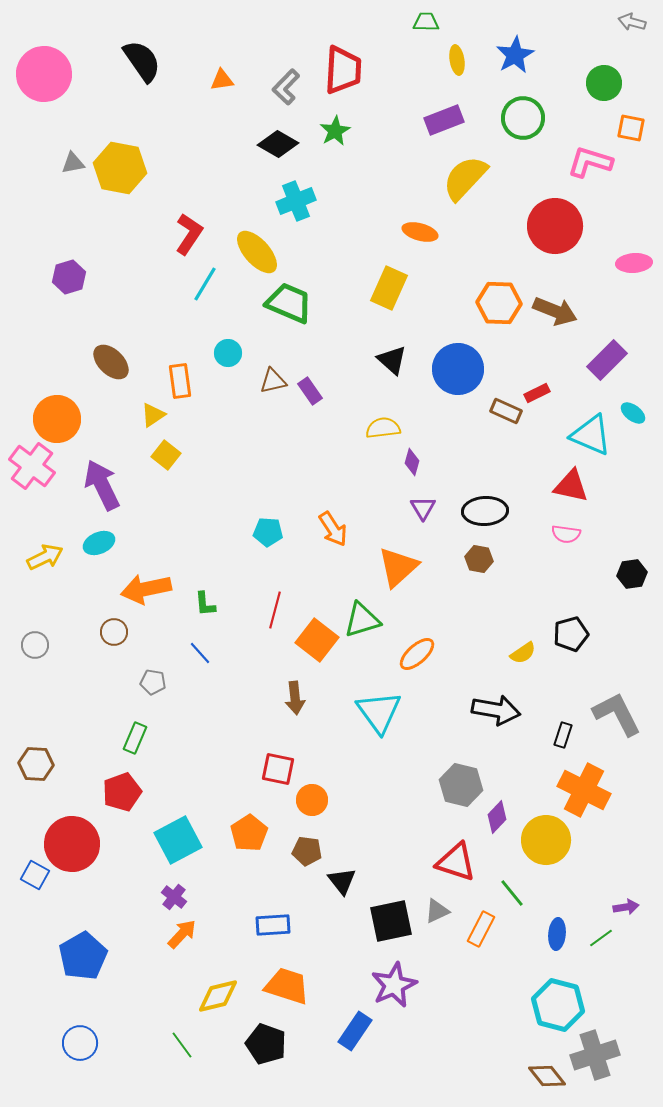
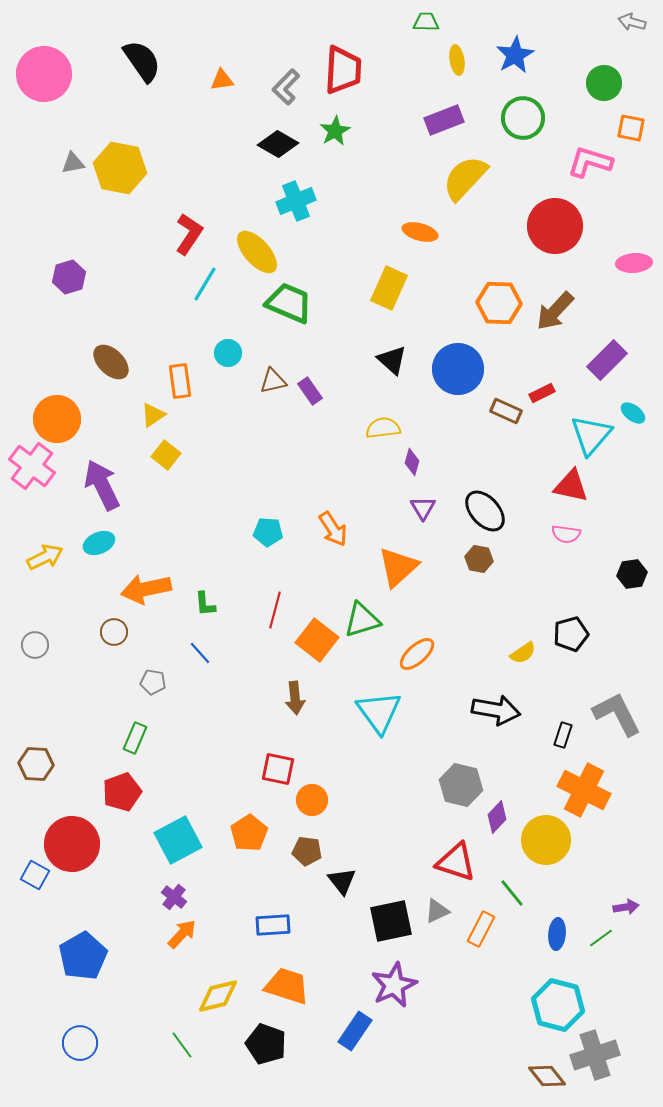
brown arrow at (555, 311): rotated 111 degrees clockwise
red rectangle at (537, 393): moved 5 px right
cyan triangle at (591, 435): rotated 48 degrees clockwise
black ellipse at (485, 511): rotated 51 degrees clockwise
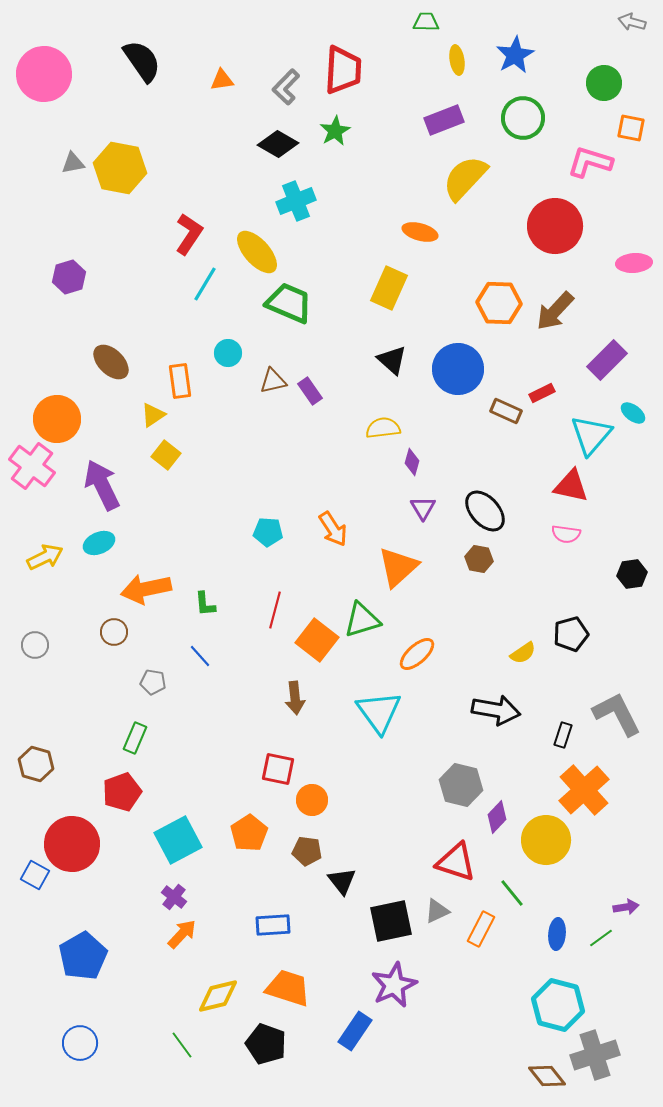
blue line at (200, 653): moved 3 px down
brown hexagon at (36, 764): rotated 12 degrees clockwise
orange cross at (584, 790): rotated 21 degrees clockwise
orange trapezoid at (287, 986): moved 1 px right, 2 px down
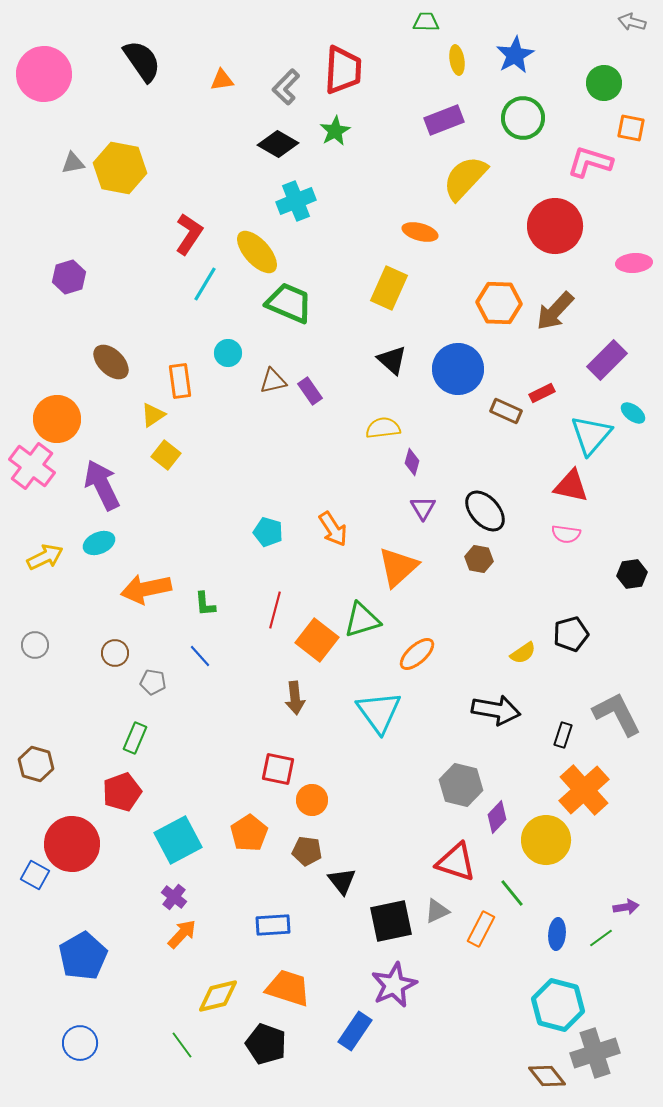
cyan pentagon at (268, 532): rotated 12 degrees clockwise
brown circle at (114, 632): moved 1 px right, 21 px down
gray cross at (595, 1055): moved 2 px up
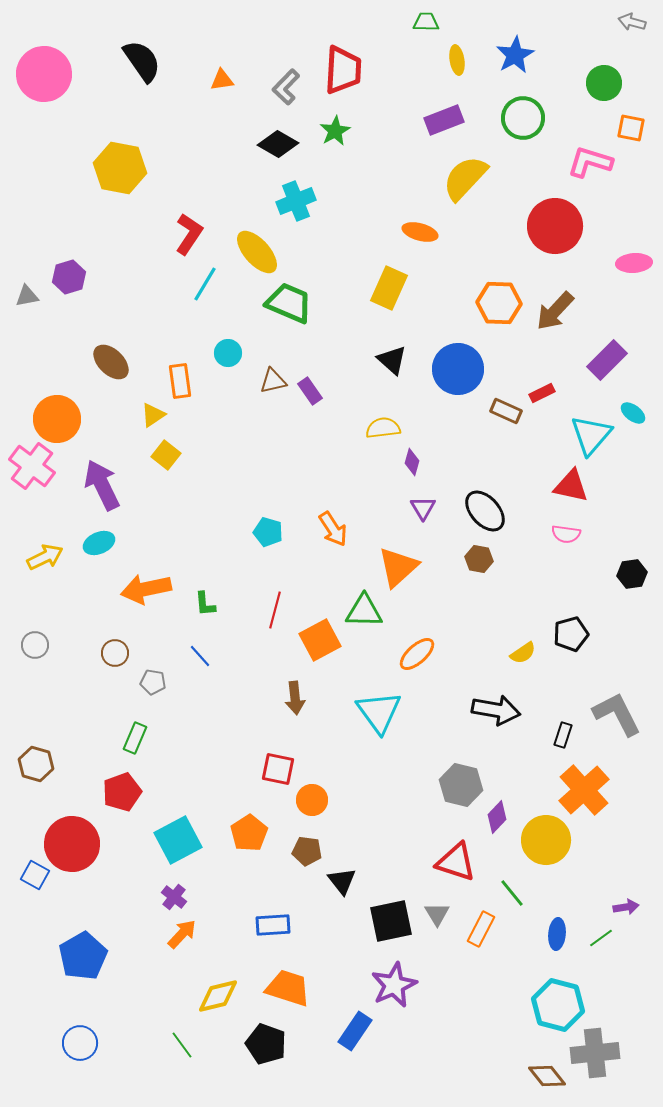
gray triangle at (73, 163): moved 46 px left, 133 px down
green triangle at (362, 620): moved 2 px right, 9 px up; rotated 18 degrees clockwise
orange square at (317, 640): moved 3 px right; rotated 24 degrees clockwise
gray triangle at (437, 911): moved 3 px down; rotated 36 degrees counterclockwise
gray cross at (595, 1053): rotated 12 degrees clockwise
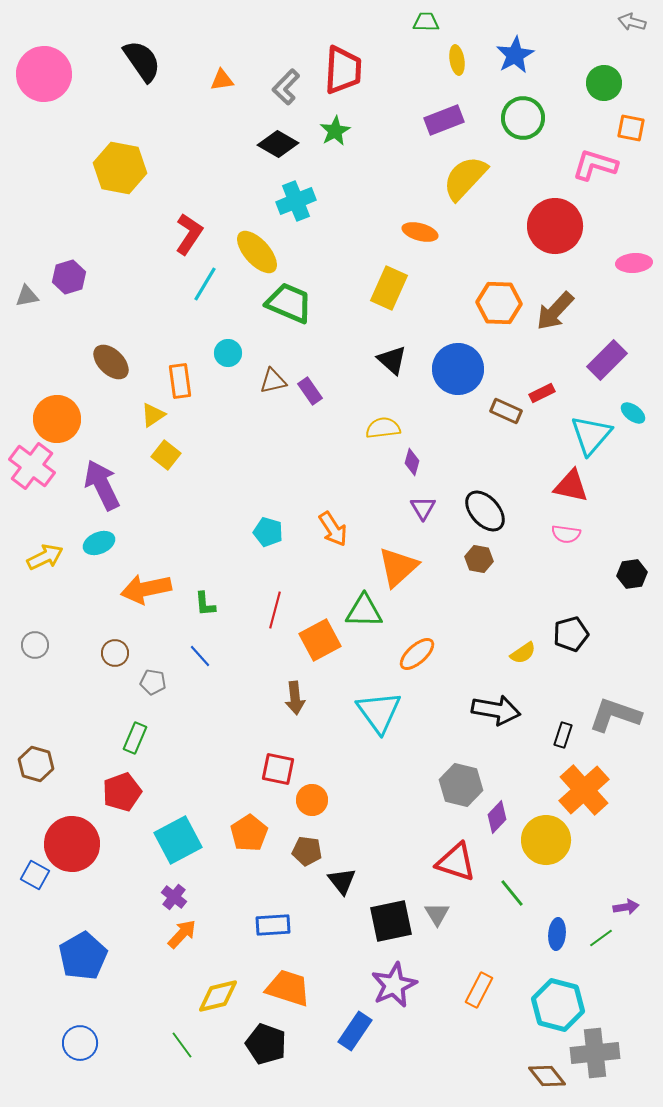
pink L-shape at (590, 162): moved 5 px right, 3 px down
gray L-shape at (617, 714): moved 2 px left, 1 px down; rotated 44 degrees counterclockwise
orange rectangle at (481, 929): moved 2 px left, 61 px down
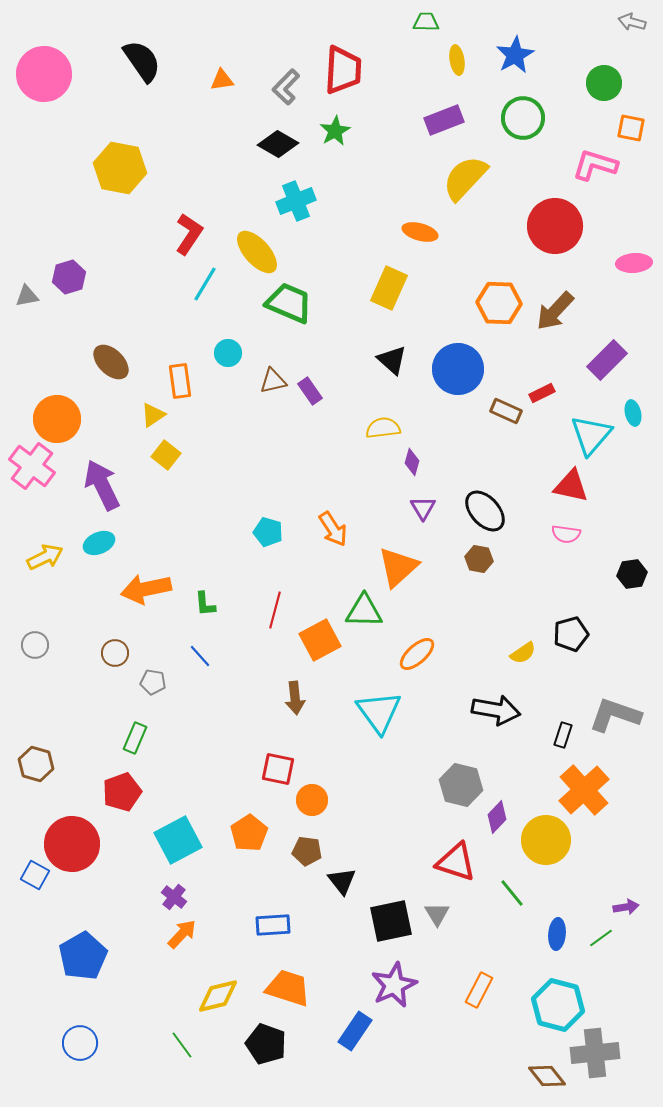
cyan ellipse at (633, 413): rotated 40 degrees clockwise
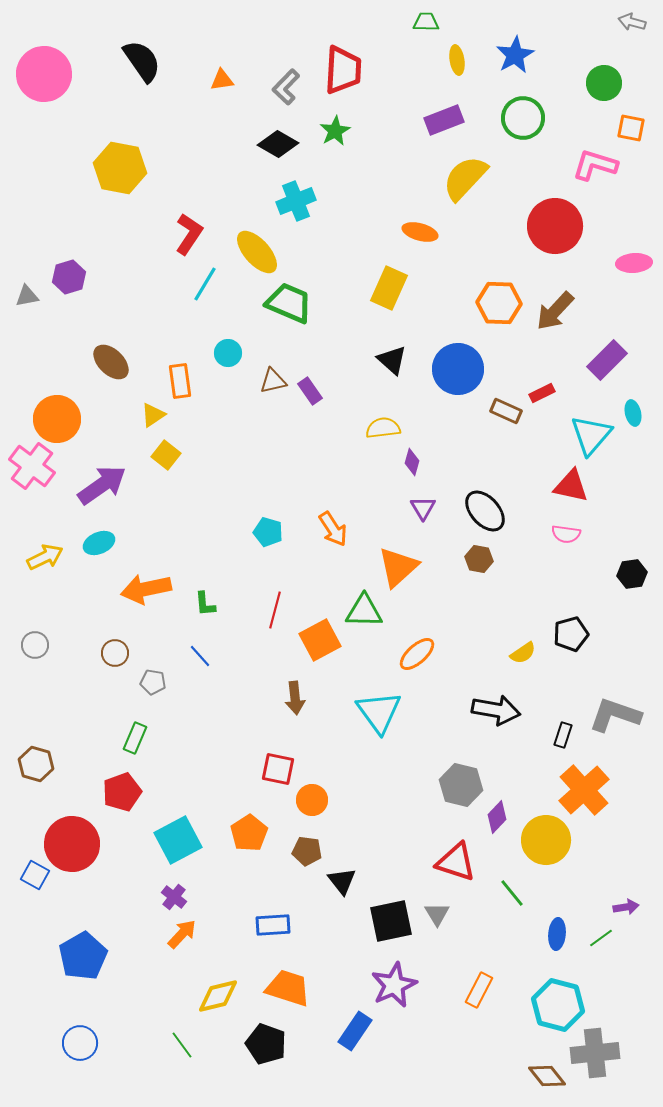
purple arrow at (102, 485): rotated 81 degrees clockwise
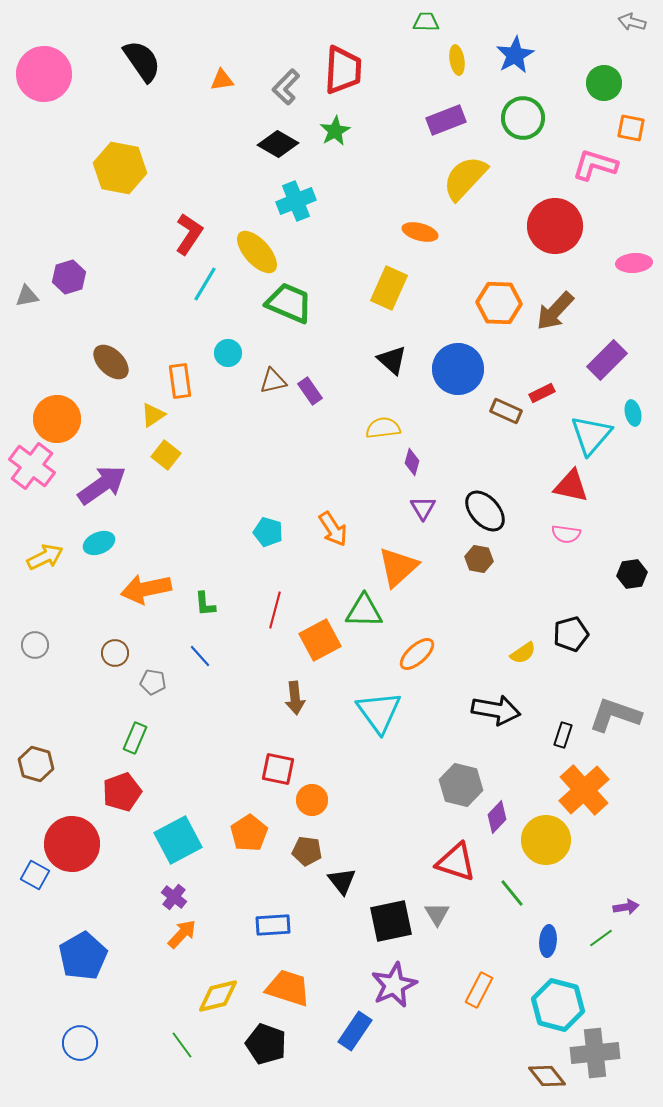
purple rectangle at (444, 120): moved 2 px right
blue ellipse at (557, 934): moved 9 px left, 7 px down
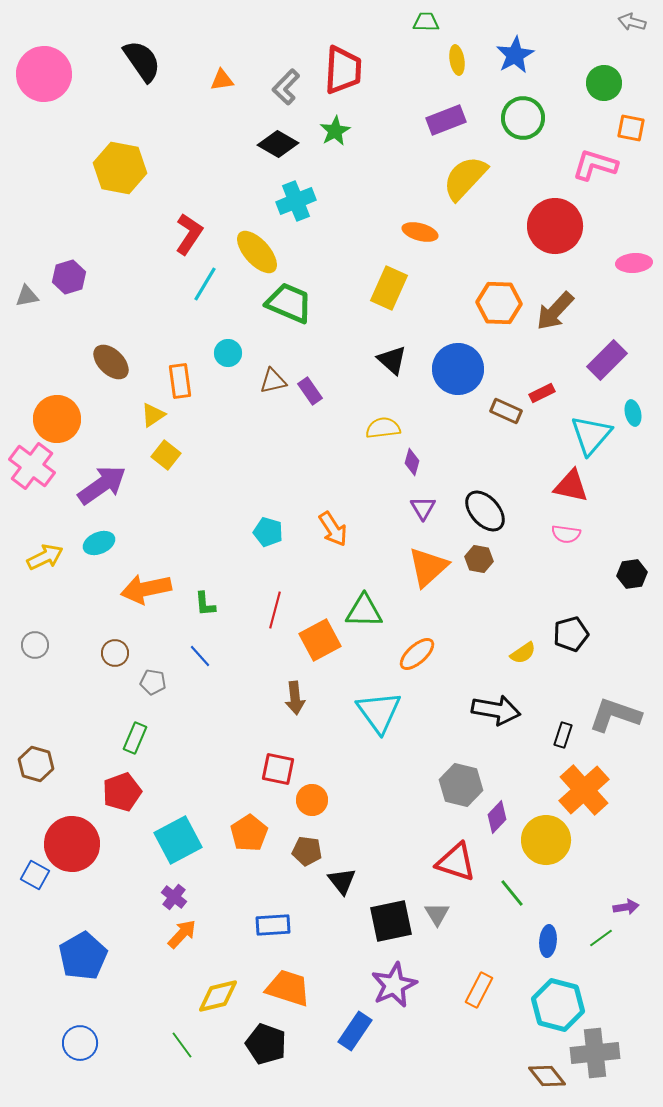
orange triangle at (398, 567): moved 30 px right
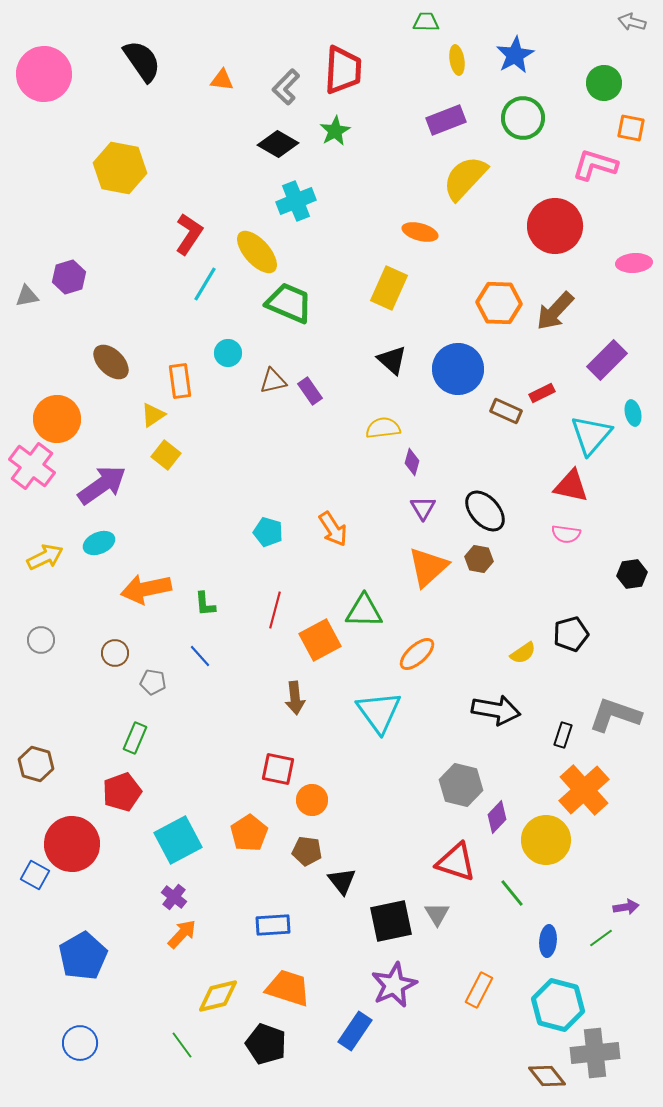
orange triangle at (222, 80): rotated 15 degrees clockwise
gray circle at (35, 645): moved 6 px right, 5 px up
